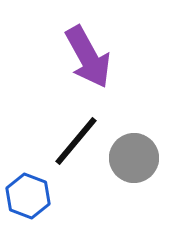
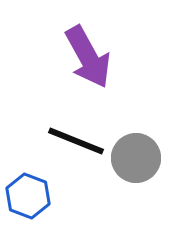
black line: rotated 72 degrees clockwise
gray circle: moved 2 px right
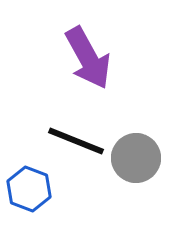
purple arrow: moved 1 px down
blue hexagon: moved 1 px right, 7 px up
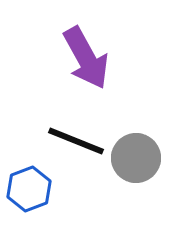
purple arrow: moved 2 px left
blue hexagon: rotated 18 degrees clockwise
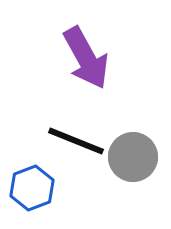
gray circle: moved 3 px left, 1 px up
blue hexagon: moved 3 px right, 1 px up
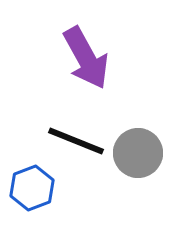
gray circle: moved 5 px right, 4 px up
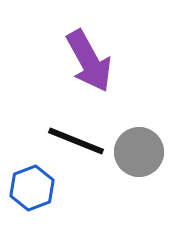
purple arrow: moved 3 px right, 3 px down
gray circle: moved 1 px right, 1 px up
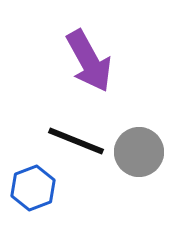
blue hexagon: moved 1 px right
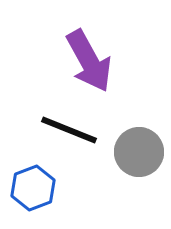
black line: moved 7 px left, 11 px up
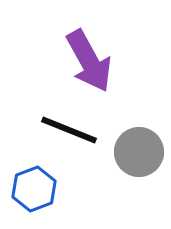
blue hexagon: moved 1 px right, 1 px down
